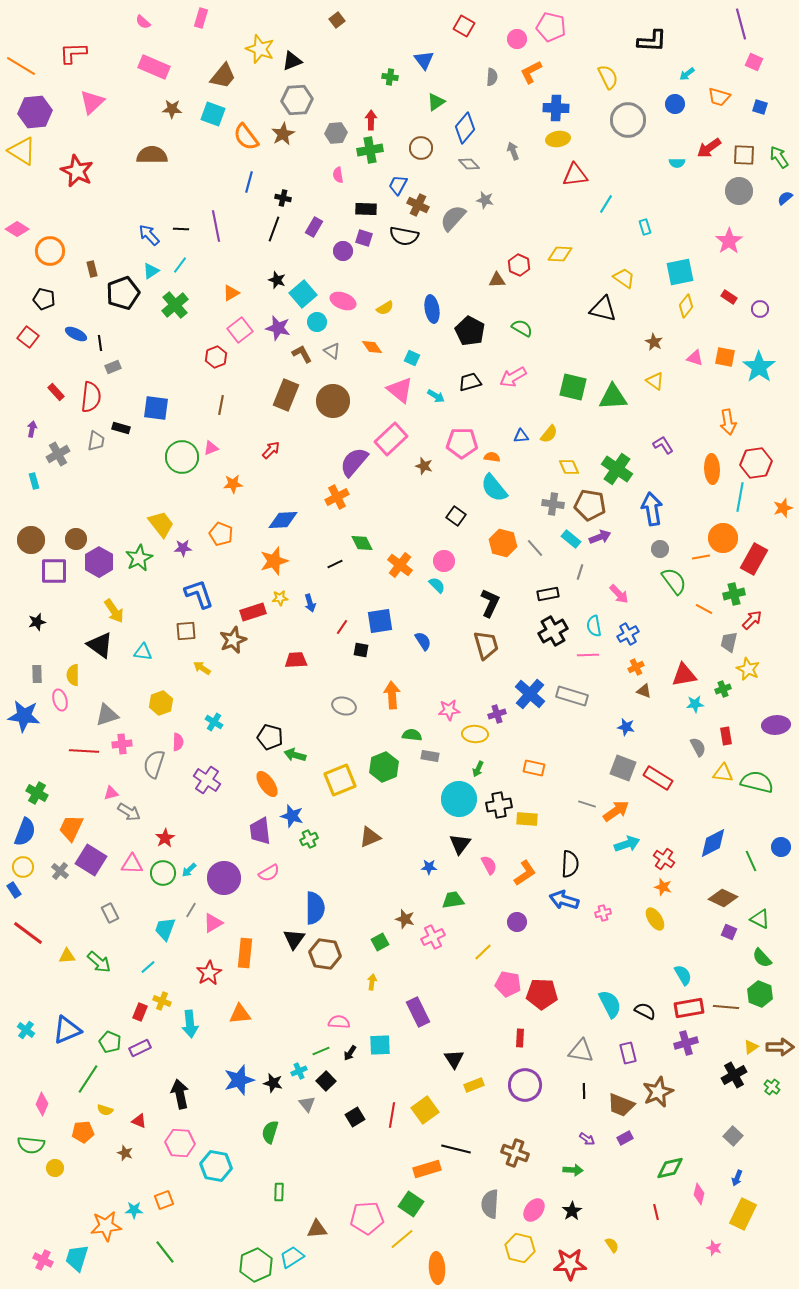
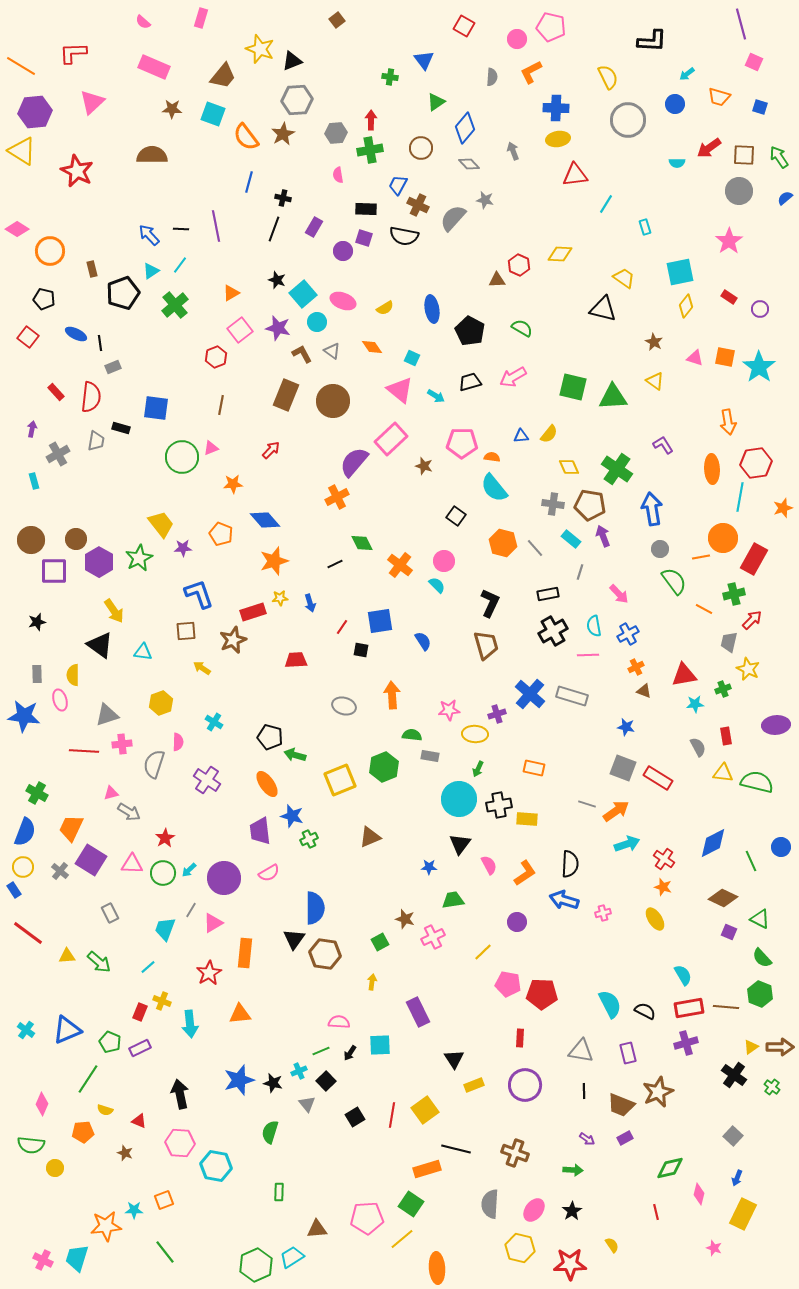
blue diamond at (283, 520): moved 18 px left; rotated 52 degrees clockwise
purple arrow at (600, 537): moved 3 px right, 1 px up; rotated 90 degrees counterclockwise
black cross at (734, 1075): rotated 25 degrees counterclockwise
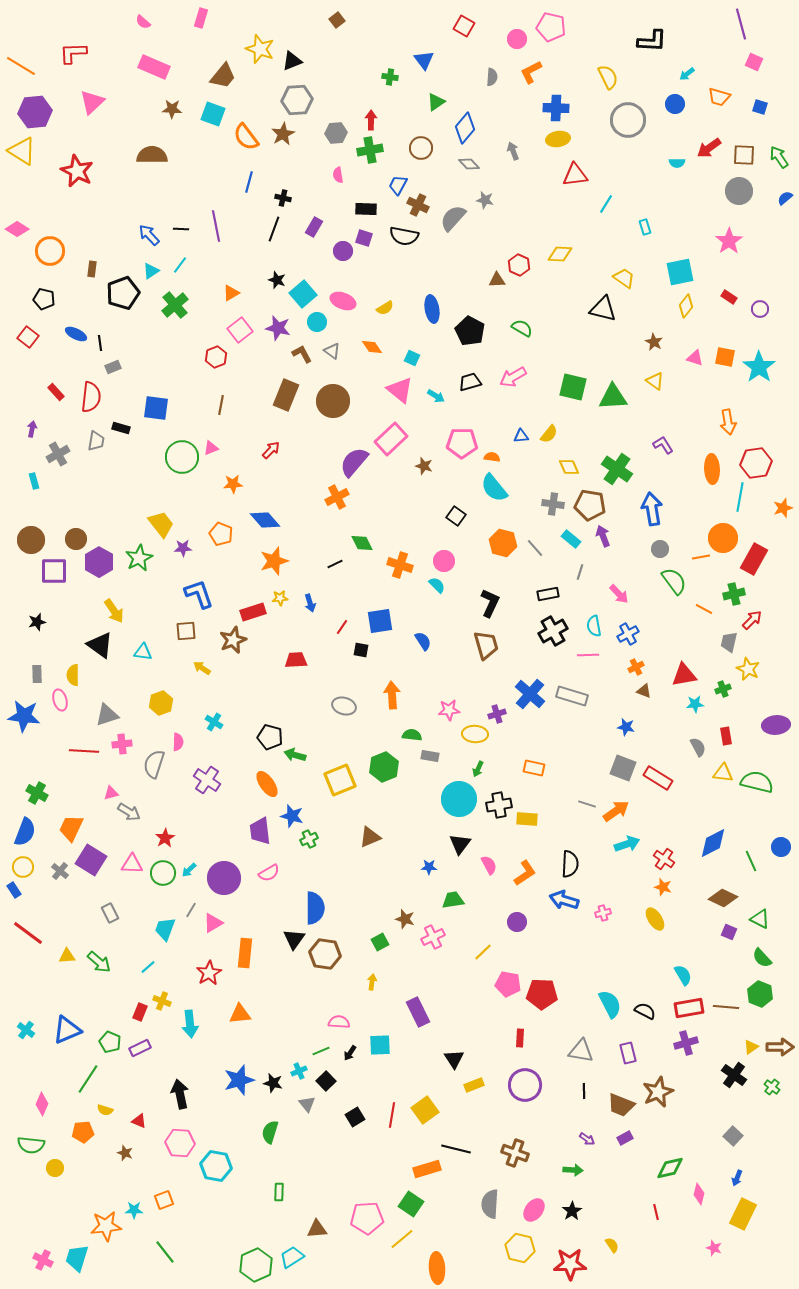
brown rectangle at (92, 269): rotated 21 degrees clockwise
orange cross at (400, 565): rotated 20 degrees counterclockwise
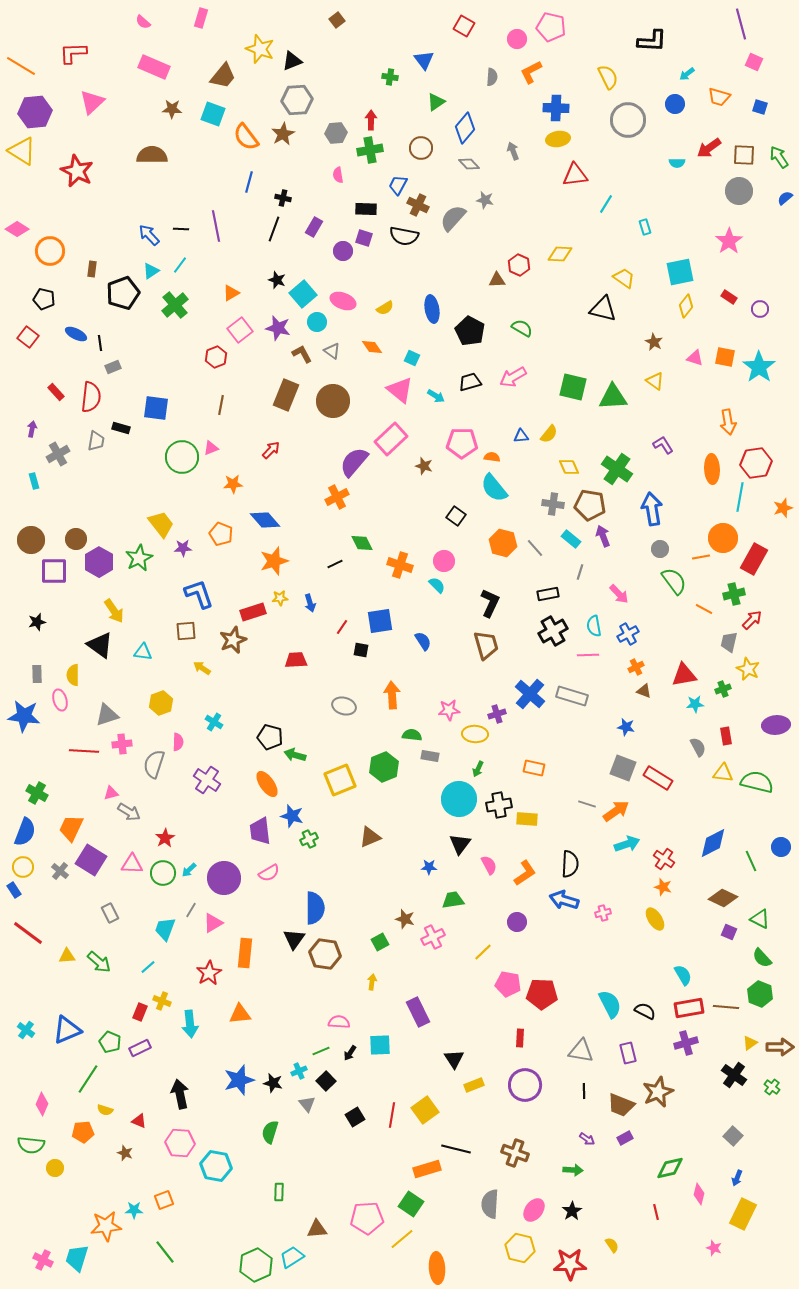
yellow triangle at (751, 1047): moved 1 px left, 4 px up
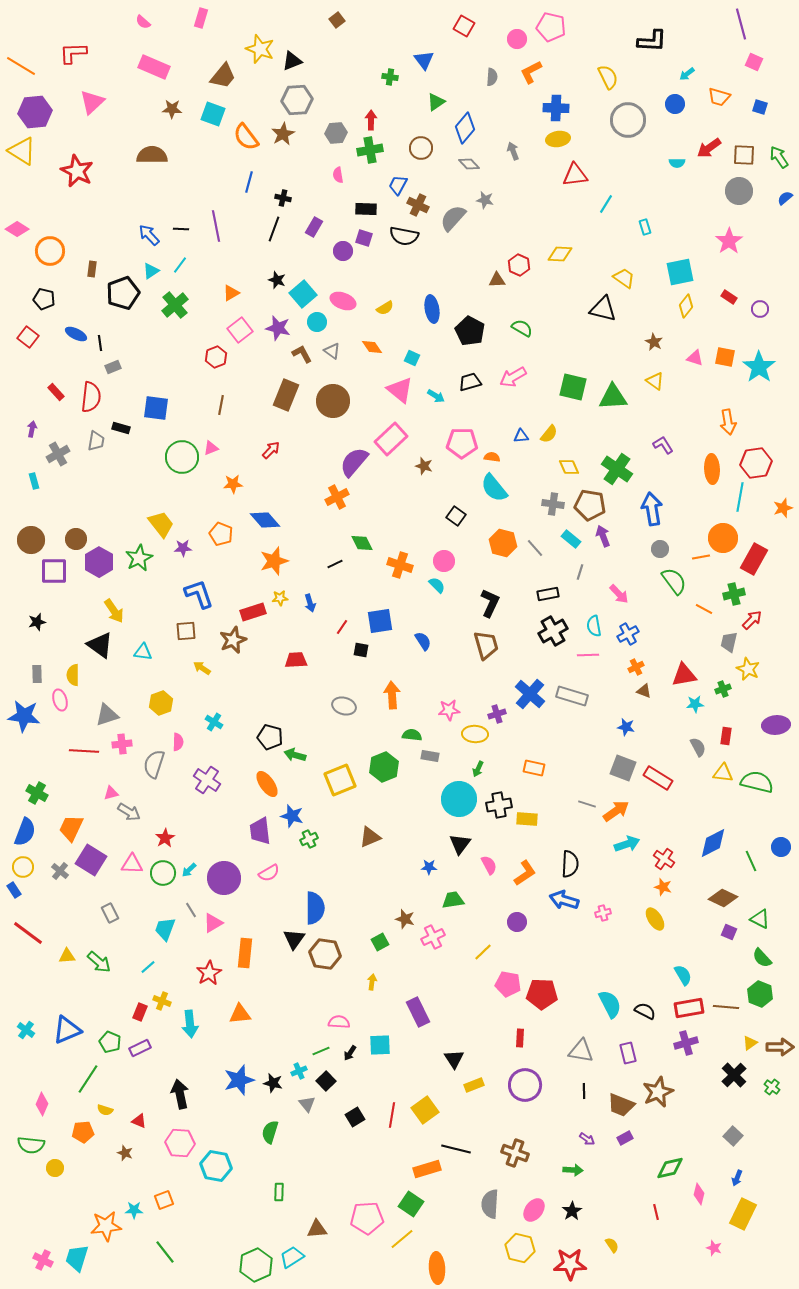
red rectangle at (726, 736): rotated 18 degrees clockwise
gray line at (191, 910): rotated 63 degrees counterclockwise
black cross at (734, 1075): rotated 10 degrees clockwise
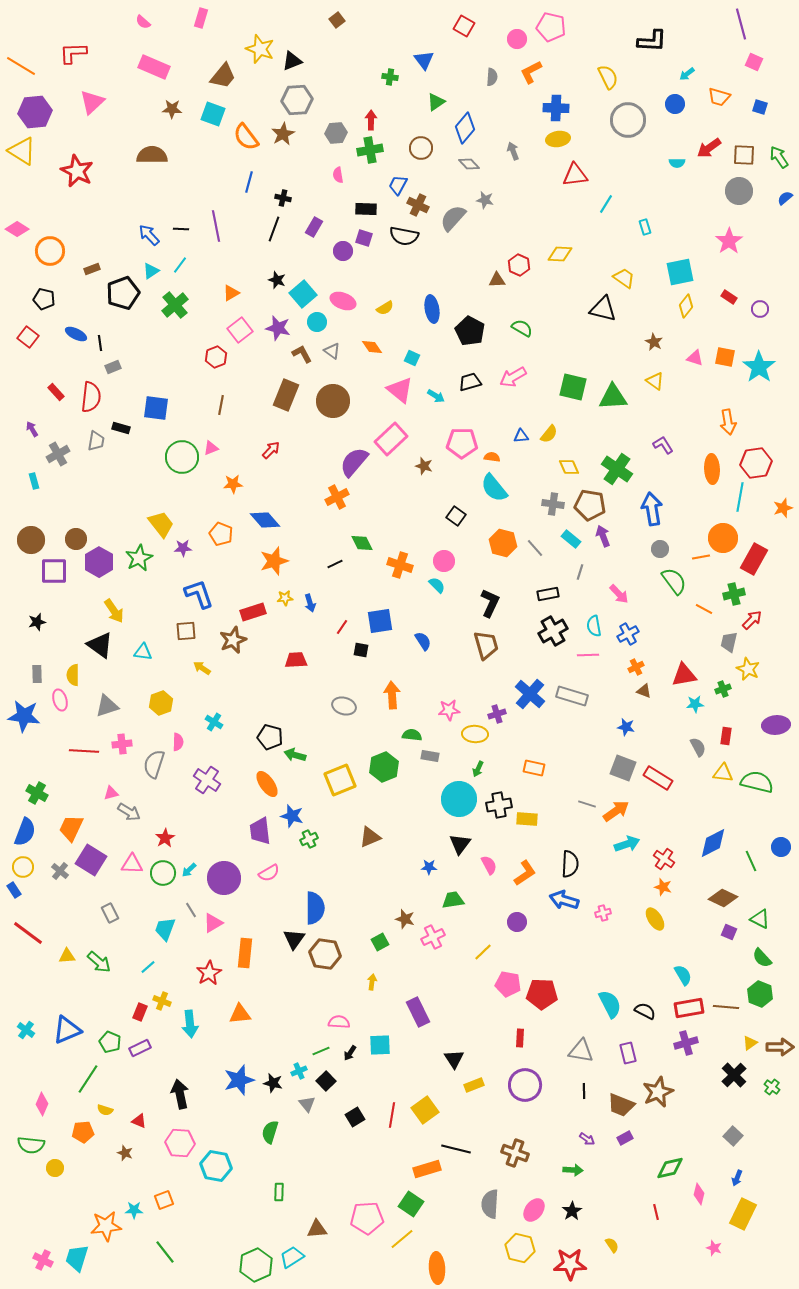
brown rectangle at (92, 269): rotated 63 degrees clockwise
purple arrow at (32, 429): rotated 42 degrees counterclockwise
yellow star at (280, 598): moved 5 px right
gray triangle at (107, 715): moved 9 px up
